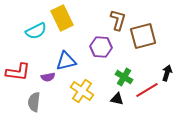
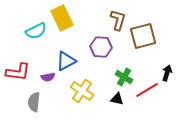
blue triangle: rotated 15 degrees counterclockwise
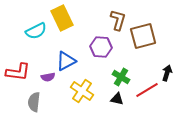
green cross: moved 3 px left
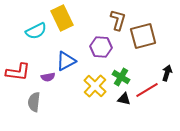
yellow cross: moved 13 px right, 5 px up; rotated 10 degrees clockwise
black triangle: moved 7 px right
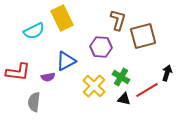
cyan semicircle: moved 2 px left
yellow cross: moved 1 px left
